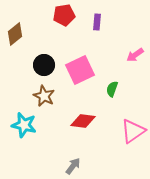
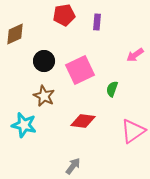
brown diamond: rotated 15 degrees clockwise
black circle: moved 4 px up
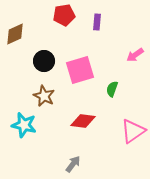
pink square: rotated 8 degrees clockwise
gray arrow: moved 2 px up
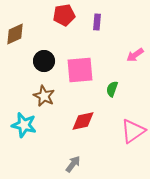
pink square: rotated 12 degrees clockwise
red diamond: rotated 20 degrees counterclockwise
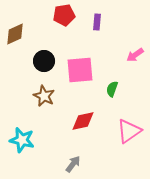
cyan star: moved 2 px left, 15 px down
pink triangle: moved 4 px left
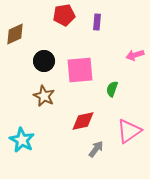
pink arrow: rotated 18 degrees clockwise
cyan star: rotated 15 degrees clockwise
gray arrow: moved 23 px right, 15 px up
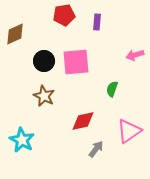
pink square: moved 4 px left, 8 px up
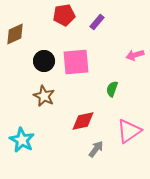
purple rectangle: rotated 35 degrees clockwise
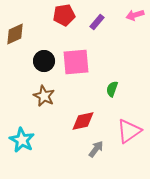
pink arrow: moved 40 px up
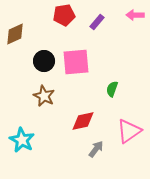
pink arrow: rotated 18 degrees clockwise
